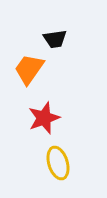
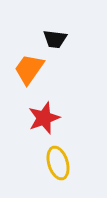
black trapezoid: rotated 15 degrees clockwise
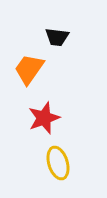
black trapezoid: moved 2 px right, 2 px up
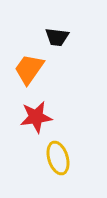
red star: moved 8 px left, 1 px up; rotated 12 degrees clockwise
yellow ellipse: moved 5 px up
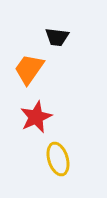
red star: rotated 16 degrees counterclockwise
yellow ellipse: moved 1 px down
